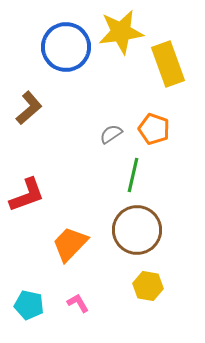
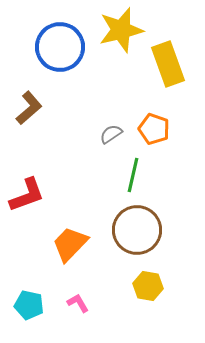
yellow star: moved 2 px up; rotated 6 degrees counterclockwise
blue circle: moved 6 px left
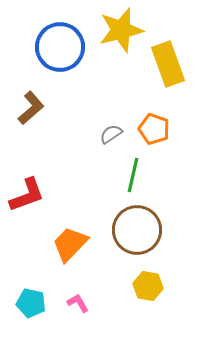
brown L-shape: moved 2 px right
cyan pentagon: moved 2 px right, 2 px up
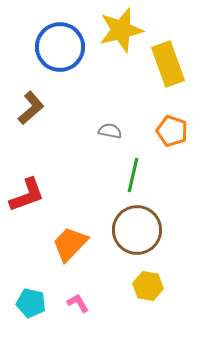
orange pentagon: moved 18 px right, 2 px down
gray semicircle: moved 1 px left, 3 px up; rotated 45 degrees clockwise
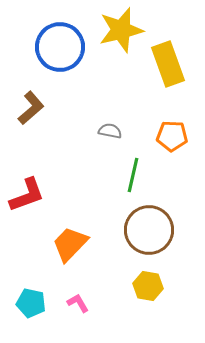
orange pentagon: moved 5 px down; rotated 16 degrees counterclockwise
brown circle: moved 12 px right
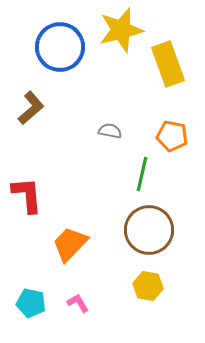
orange pentagon: rotated 8 degrees clockwise
green line: moved 9 px right, 1 px up
red L-shape: rotated 75 degrees counterclockwise
